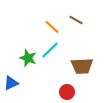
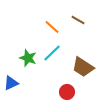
brown line: moved 2 px right
cyan line: moved 2 px right, 3 px down
brown trapezoid: moved 1 px right, 1 px down; rotated 35 degrees clockwise
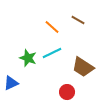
cyan line: rotated 18 degrees clockwise
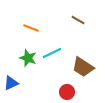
orange line: moved 21 px left, 1 px down; rotated 21 degrees counterclockwise
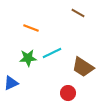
brown line: moved 7 px up
green star: rotated 24 degrees counterclockwise
red circle: moved 1 px right, 1 px down
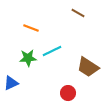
cyan line: moved 2 px up
brown trapezoid: moved 5 px right
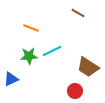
green star: moved 1 px right, 2 px up
blue triangle: moved 4 px up
red circle: moved 7 px right, 2 px up
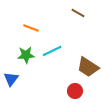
green star: moved 3 px left, 1 px up
blue triangle: rotated 28 degrees counterclockwise
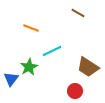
green star: moved 3 px right, 12 px down; rotated 24 degrees counterclockwise
